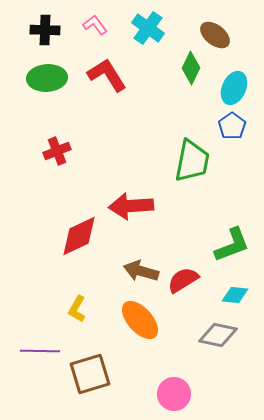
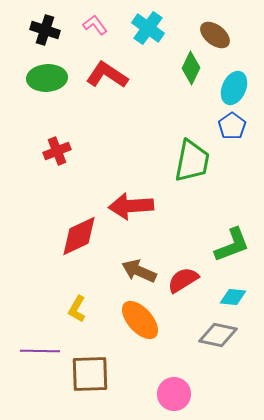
black cross: rotated 16 degrees clockwise
red L-shape: rotated 24 degrees counterclockwise
brown arrow: moved 2 px left; rotated 8 degrees clockwise
cyan diamond: moved 2 px left, 2 px down
brown square: rotated 15 degrees clockwise
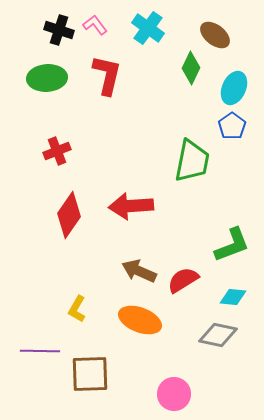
black cross: moved 14 px right
red L-shape: rotated 69 degrees clockwise
red diamond: moved 10 px left, 21 px up; rotated 30 degrees counterclockwise
orange ellipse: rotated 27 degrees counterclockwise
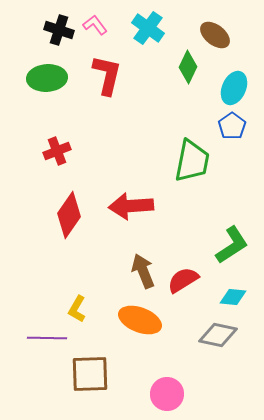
green diamond: moved 3 px left, 1 px up
green L-shape: rotated 12 degrees counterclockwise
brown arrow: moved 4 px right; rotated 44 degrees clockwise
purple line: moved 7 px right, 13 px up
pink circle: moved 7 px left
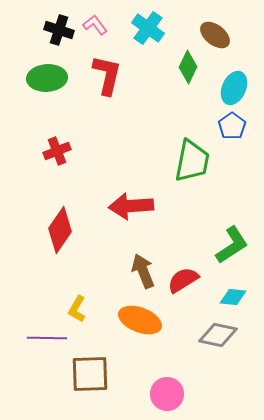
red diamond: moved 9 px left, 15 px down
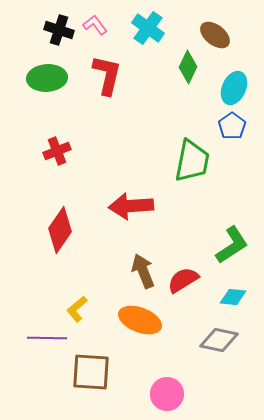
yellow L-shape: rotated 20 degrees clockwise
gray diamond: moved 1 px right, 5 px down
brown square: moved 1 px right, 2 px up; rotated 6 degrees clockwise
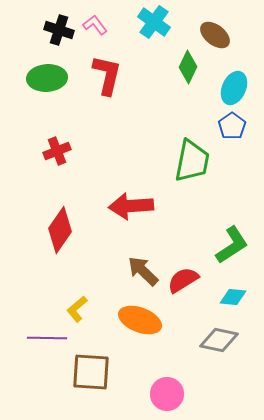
cyan cross: moved 6 px right, 6 px up
brown arrow: rotated 24 degrees counterclockwise
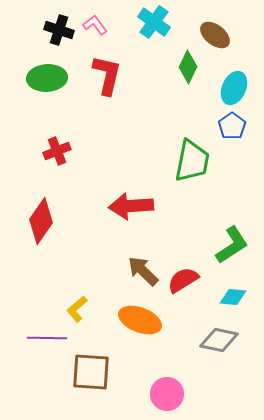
red diamond: moved 19 px left, 9 px up
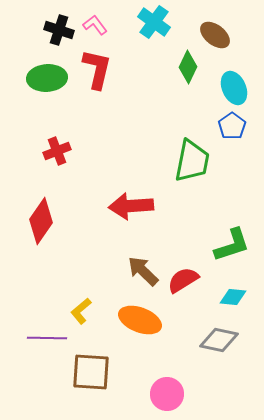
red L-shape: moved 10 px left, 6 px up
cyan ellipse: rotated 48 degrees counterclockwise
green L-shape: rotated 15 degrees clockwise
yellow L-shape: moved 4 px right, 2 px down
